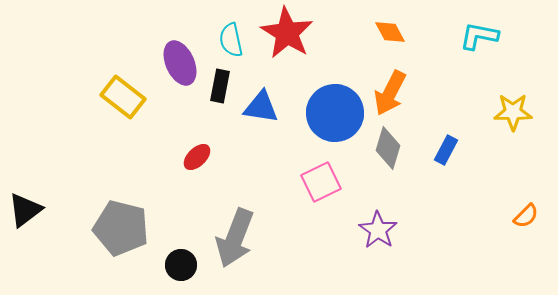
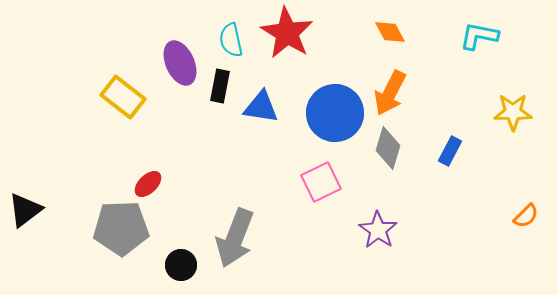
blue rectangle: moved 4 px right, 1 px down
red ellipse: moved 49 px left, 27 px down
gray pentagon: rotated 16 degrees counterclockwise
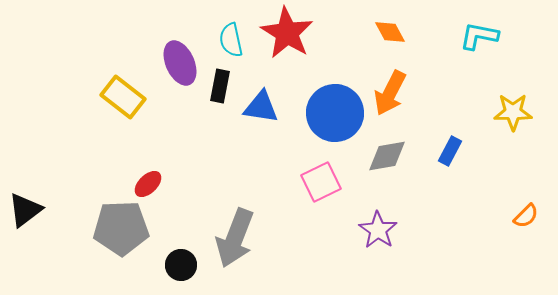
gray diamond: moved 1 px left, 8 px down; rotated 63 degrees clockwise
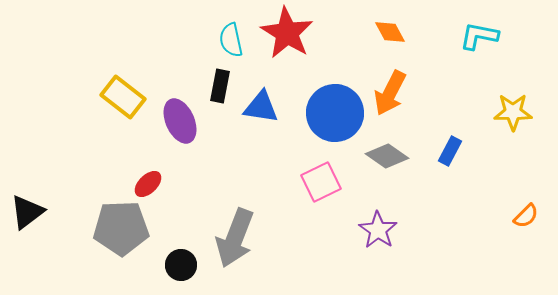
purple ellipse: moved 58 px down
gray diamond: rotated 45 degrees clockwise
black triangle: moved 2 px right, 2 px down
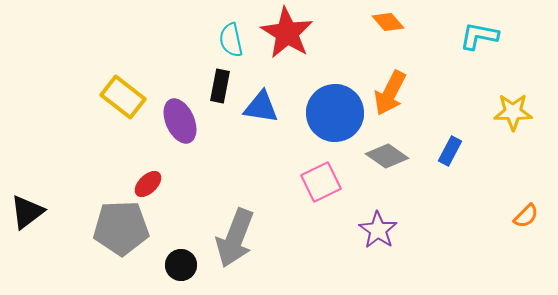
orange diamond: moved 2 px left, 10 px up; rotated 12 degrees counterclockwise
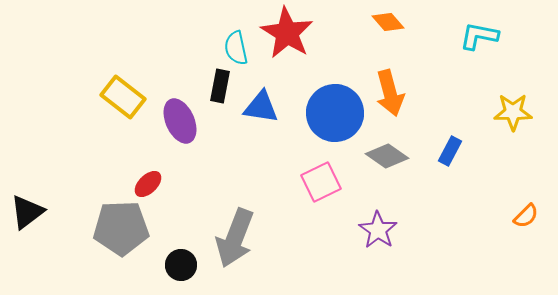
cyan semicircle: moved 5 px right, 8 px down
orange arrow: rotated 42 degrees counterclockwise
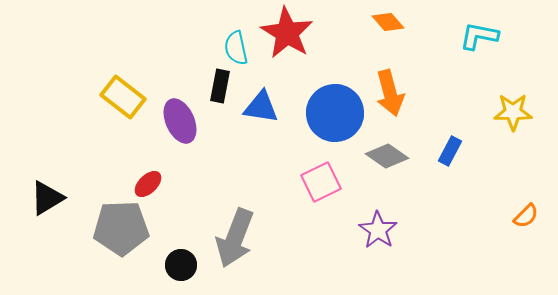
black triangle: moved 20 px right, 14 px up; rotated 6 degrees clockwise
